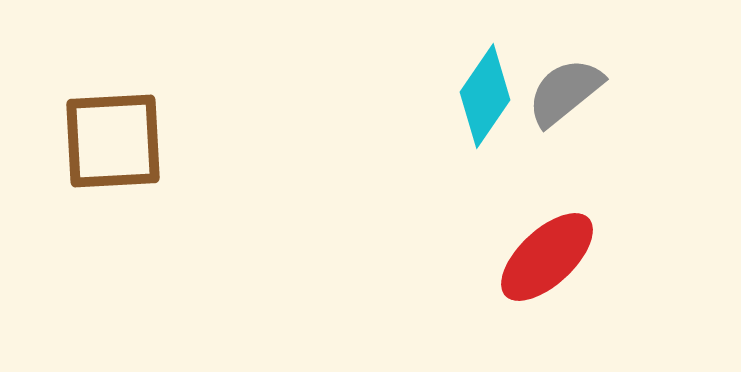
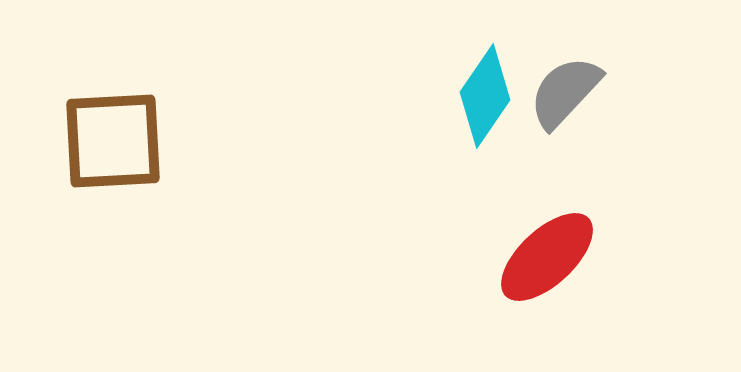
gray semicircle: rotated 8 degrees counterclockwise
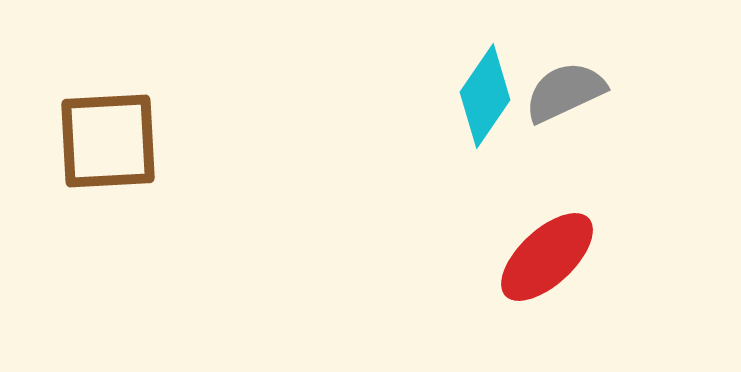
gray semicircle: rotated 22 degrees clockwise
brown square: moved 5 px left
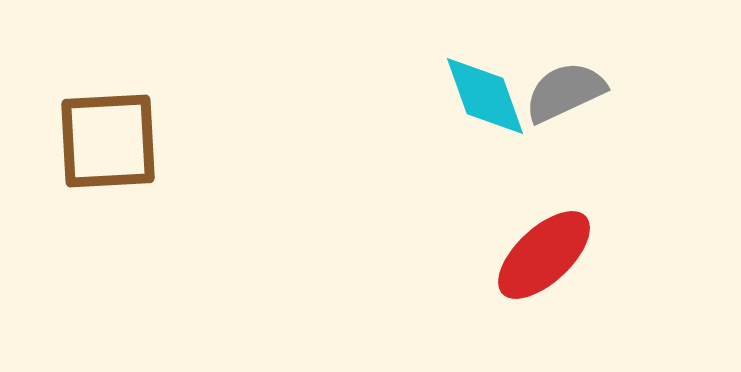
cyan diamond: rotated 54 degrees counterclockwise
red ellipse: moved 3 px left, 2 px up
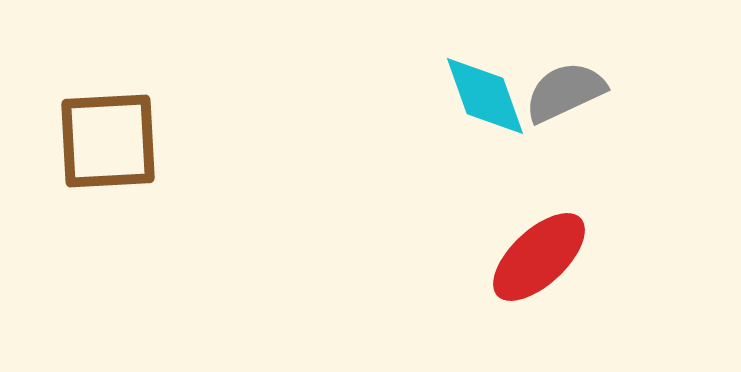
red ellipse: moved 5 px left, 2 px down
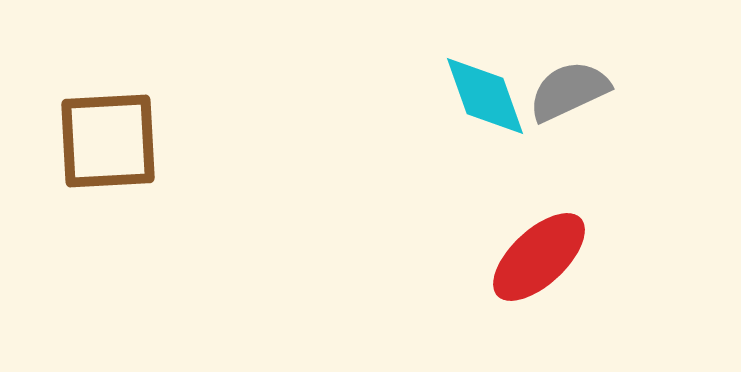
gray semicircle: moved 4 px right, 1 px up
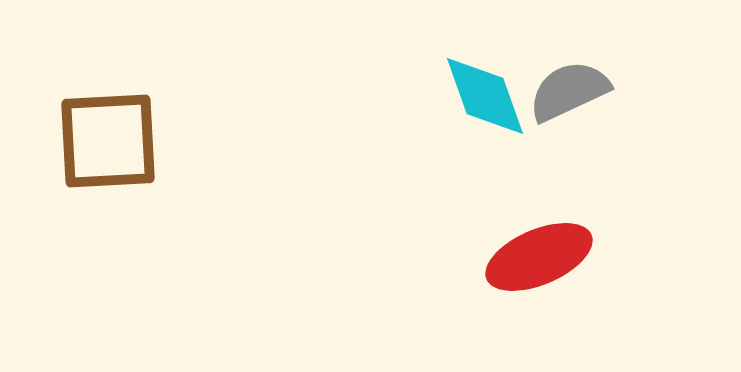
red ellipse: rotated 20 degrees clockwise
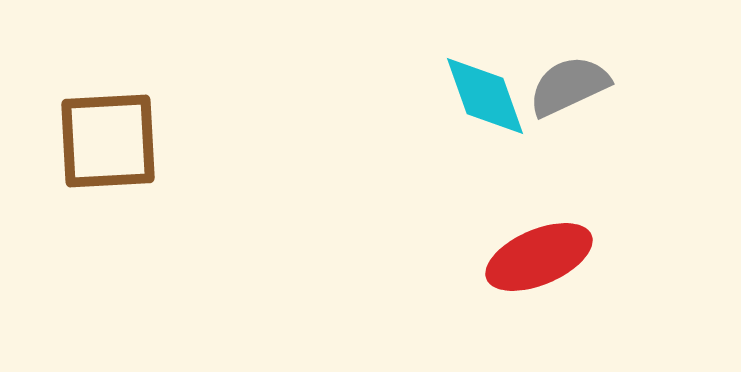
gray semicircle: moved 5 px up
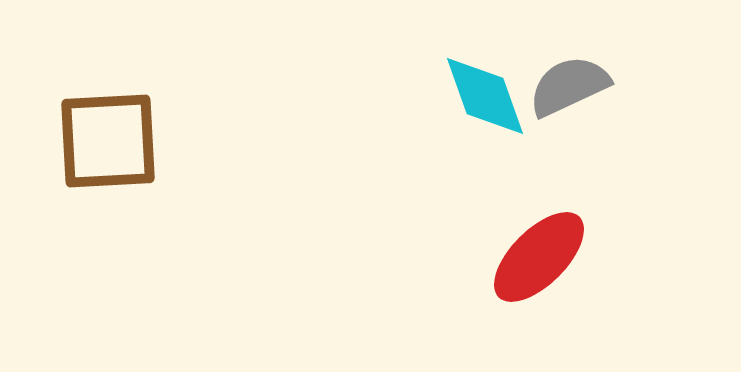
red ellipse: rotated 22 degrees counterclockwise
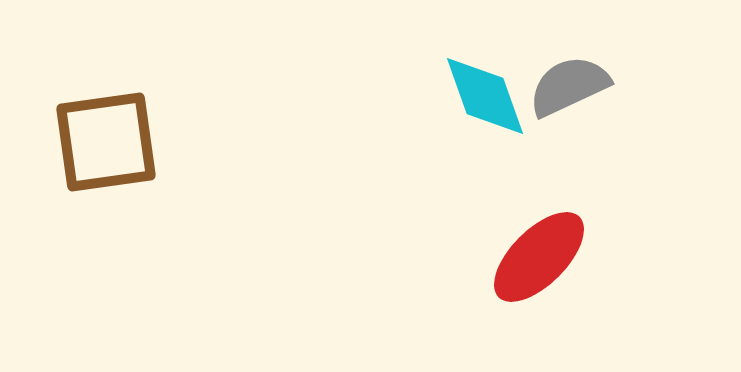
brown square: moved 2 px left, 1 px down; rotated 5 degrees counterclockwise
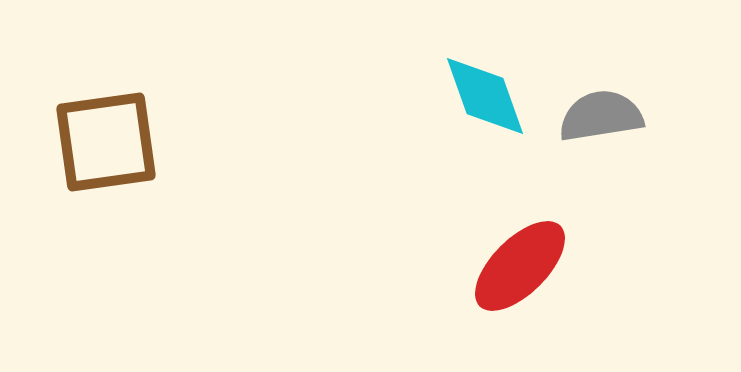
gray semicircle: moved 32 px right, 30 px down; rotated 16 degrees clockwise
red ellipse: moved 19 px left, 9 px down
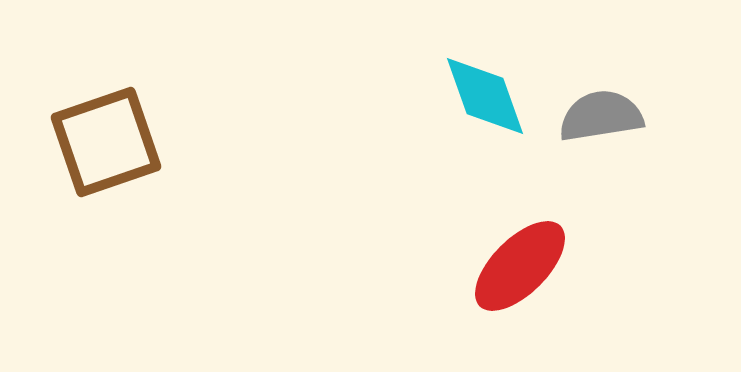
brown square: rotated 11 degrees counterclockwise
